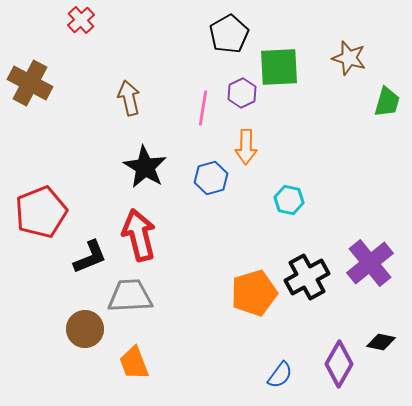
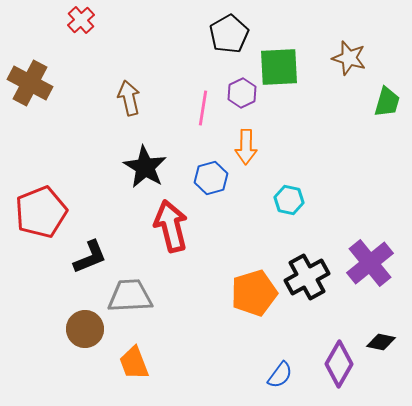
red arrow: moved 32 px right, 9 px up
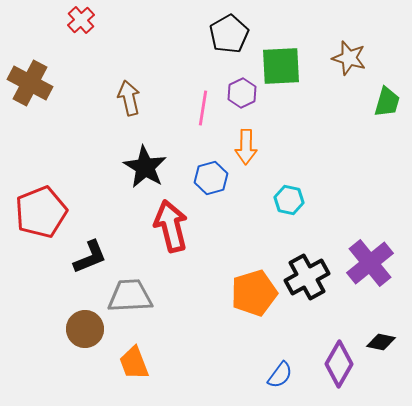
green square: moved 2 px right, 1 px up
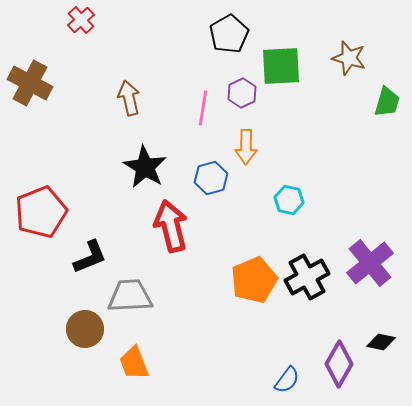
orange pentagon: moved 13 px up; rotated 6 degrees counterclockwise
blue semicircle: moved 7 px right, 5 px down
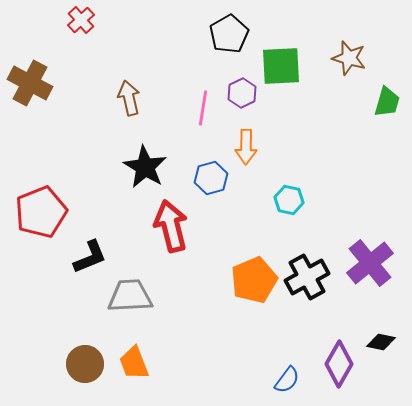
brown circle: moved 35 px down
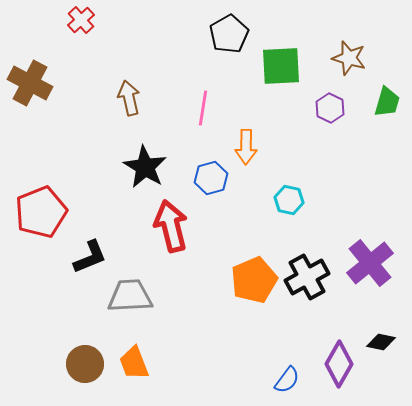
purple hexagon: moved 88 px right, 15 px down; rotated 8 degrees counterclockwise
